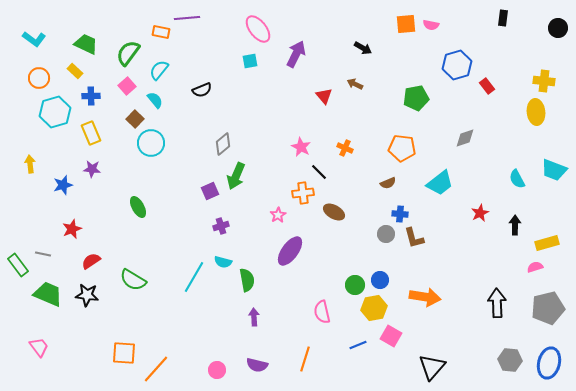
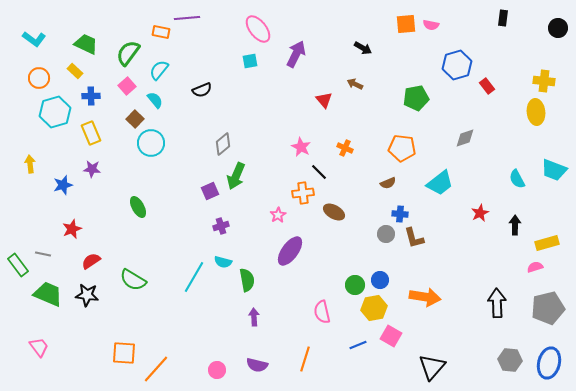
red triangle at (324, 96): moved 4 px down
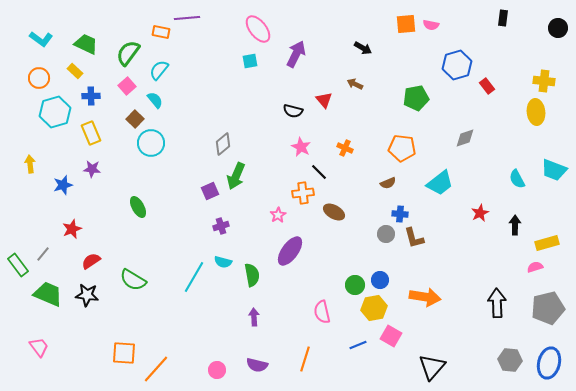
cyan L-shape at (34, 39): moved 7 px right
black semicircle at (202, 90): moved 91 px right, 21 px down; rotated 36 degrees clockwise
gray line at (43, 254): rotated 63 degrees counterclockwise
green semicircle at (247, 280): moved 5 px right, 5 px up
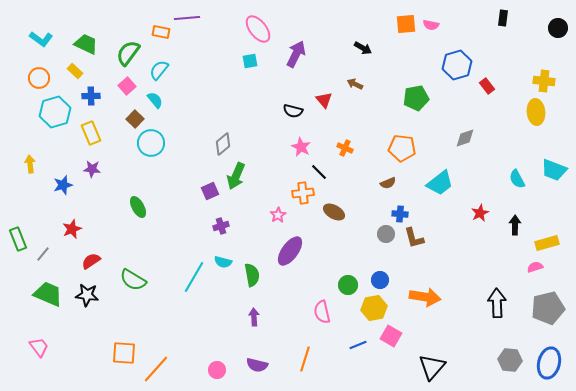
green rectangle at (18, 265): moved 26 px up; rotated 15 degrees clockwise
green circle at (355, 285): moved 7 px left
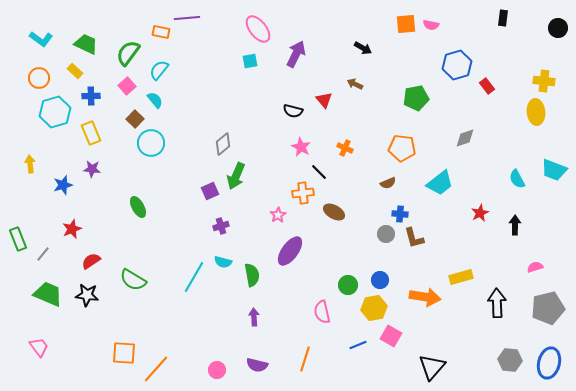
yellow rectangle at (547, 243): moved 86 px left, 34 px down
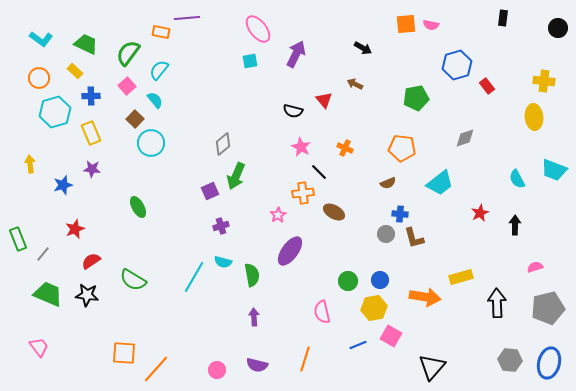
yellow ellipse at (536, 112): moved 2 px left, 5 px down
red star at (72, 229): moved 3 px right
green circle at (348, 285): moved 4 px up
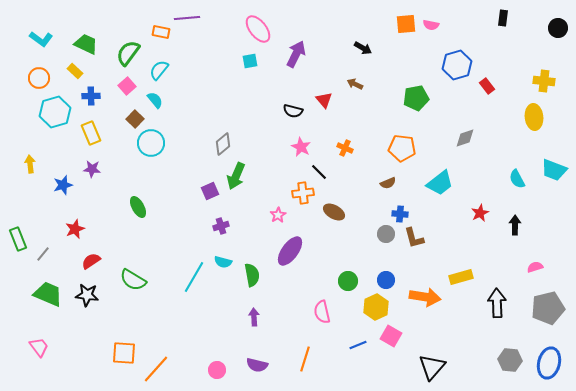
blue circle at (380, 280): moved 6 px right
yellow hexagon at (374, 308): moved 2 px right, 1 px up; rotated 15 degrees counterclockwise
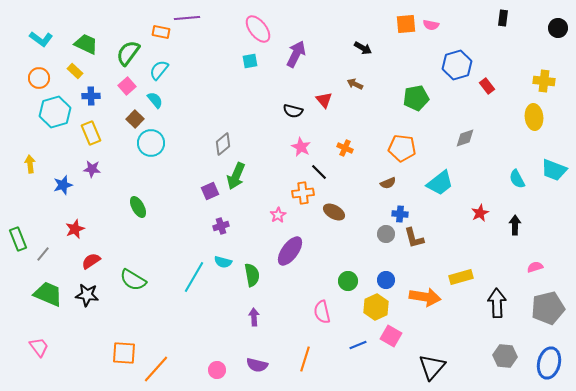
gray hexagon at (510, 360): moved 5 px left, 4 px up
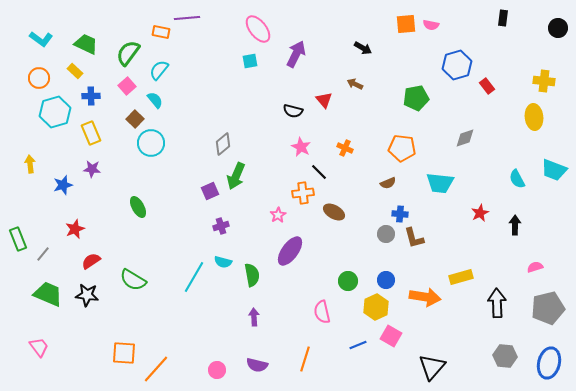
cyan trapezoid at (440, 183): rotated 44 degrees clockwise
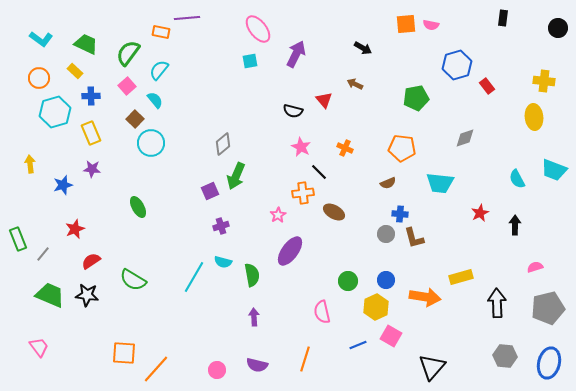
green trapezoid at (48, 294): moved 2 px right, 1 px down
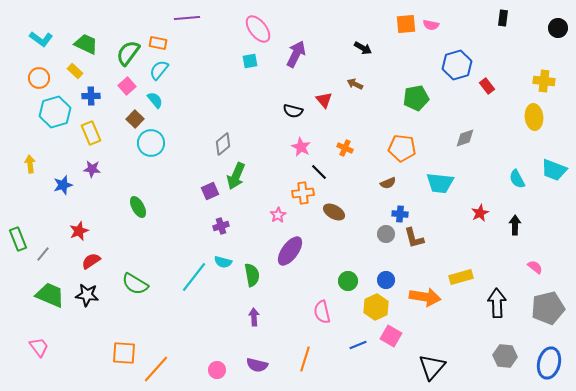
orange rectangle at (161, 32): moved 3 px left, 11 px down
red star at (75, 229): moved 4 px right, 2 px down
pink semicircle at (535, 267): rotated 56 degrees clockwise
cyan line at (194, 277): rotated 8 degrees clockwise
green semicircle at (133, 280): moved 2 px right, 4 px down
